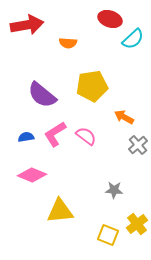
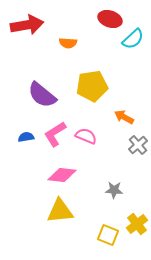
pink semicircle: rotated 15 degrees counterclockwise
pink diamond: moved 30 px right; rotated 16 degrees counterclockwise
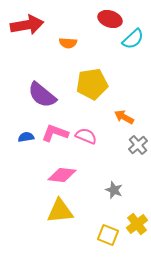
yellow pentagon: moved 2 px up
pink L-shape: moved 1 px up; rotated 52 degrees clockwise
gray star: rotated 18 degrees clockwise
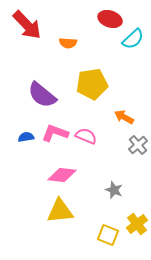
red arrow: rotated 56 degrees clockwise
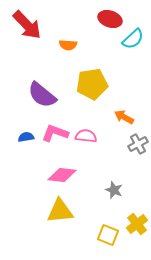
orange semicircle: moved 2 px down
pink semicircle: rotated 15 degrees counterclockwise
gray cross: moved 1 px up; rotated 12 degrees clockwise
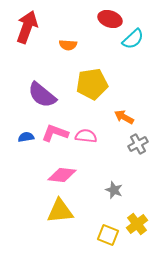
red arrow: moved 2 px down; rotated 116 degrees counterclockwise
